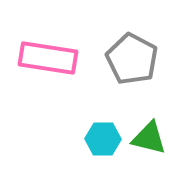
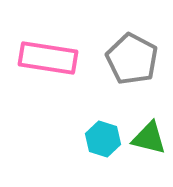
cyan hexagon: rotated 16 degrees clockwise
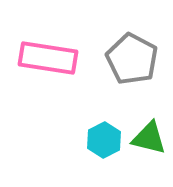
cyan hexagon: moved 1 px right, 1 px down; rotated 16 degrees clockwise
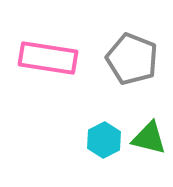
gray pentagon: rotated 6 degrees counterclockwise
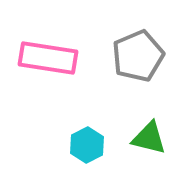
gray pentagon: moved 6 px right, 3 px up; rotated 27 degrees clockwise
cyan hexagon: moved 17 px left, 5 px down
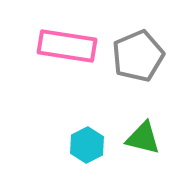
pink rectangle: moved 19 px right, 12 px up
green triangle: moved 6 px left
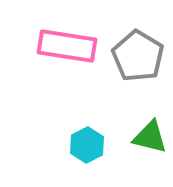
gray pentagon: rotated 18 degrees counterclockwise
green triangle: moved 7 px right, 1 px up
